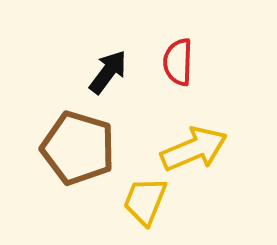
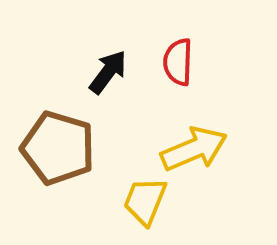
brown pentagon: moved 20 px left
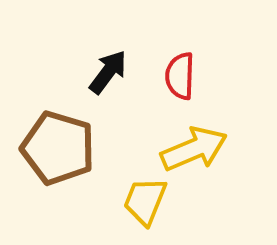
red semicircle: moved 2 px right, 14 px down
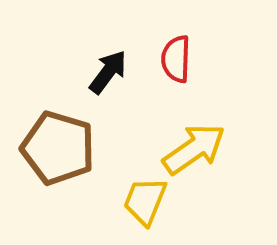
red semicircle: moved 4 px left, 17 px up
yellow arrow: rotated 12 degrees counterclockwise
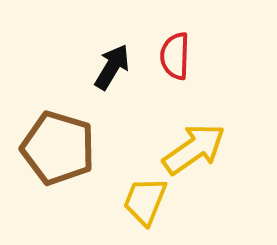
red semicircle: moved 1 px left, 3 px up
black arrow: moved 4 px right, 5 px up; rotated 6 degrees counterclockwise
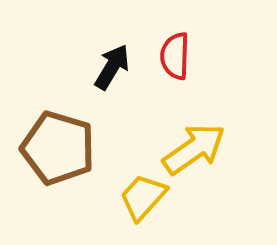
yellow trapezoid: moved 2 px left, 4 px up; rotated 20 degrees clockwise
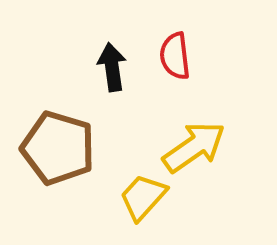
red semicircle: rotated 9 degrees counterclockwise
black arrow: rotated 39 degrees counterclockwise
yellow arrow: moved 2 px up
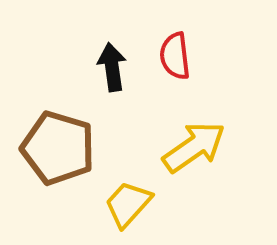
yellow trapezoid: moved 15 px left, 7 px down
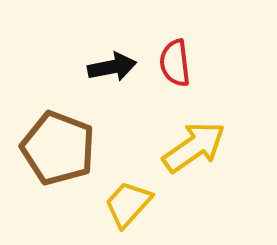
red semicircle: moved 7 px down
black arrow: rotated 87 degrees clockwise
brown pentagon: rotated 4 degrees clockwise
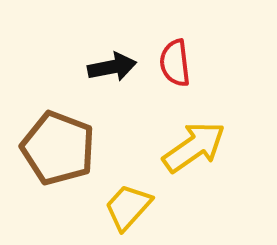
yellow trapezoid: moved 3 px down
